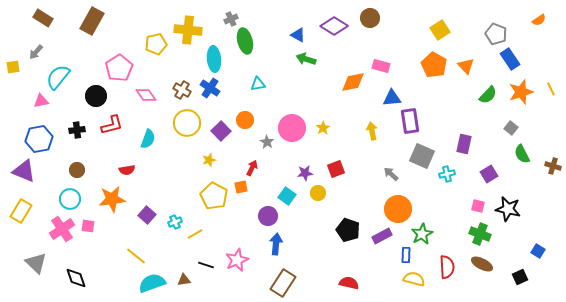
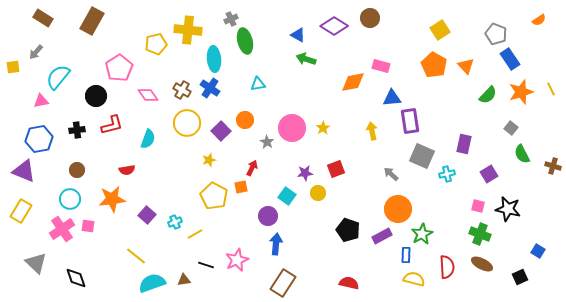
pink diamond at (146, 95): moved 2 px right
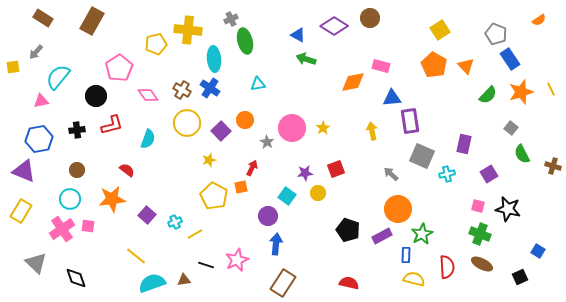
red semicircle at (127, 170): rotated 133 degrees counterclockwise
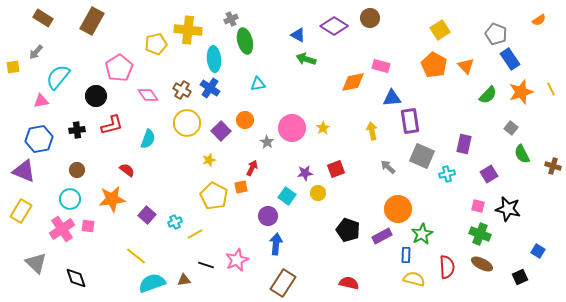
gray arrow at (391, 174): moved 3 px left, 7 px up
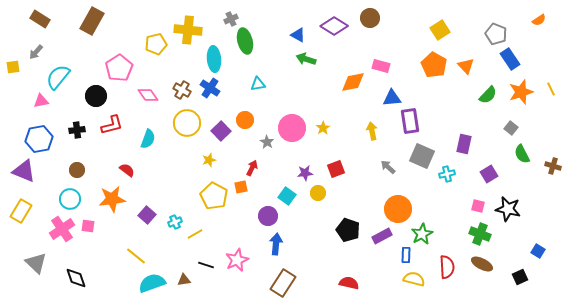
brown rectangle at (43, 18): moved 3 px left, 1 px down
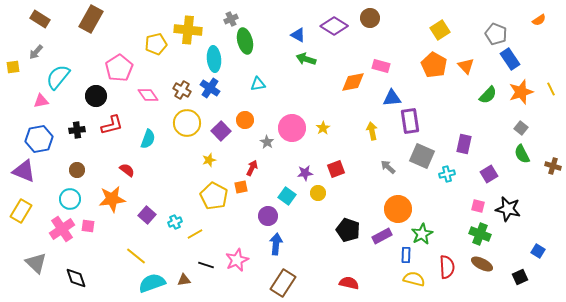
brown rectangle at (92, 21): moved 1 px left, 2 px up
gray square at (511, 128): moved 10 px right
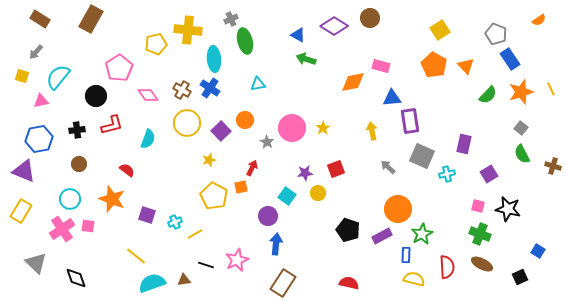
yellow square at (13, 67): moved 9 px right, 9 px down; rotated 24 degrees clockwise
brown circle at (77, 170): moved 2 px right, 6 px up
orange star at (112, 199): rotated 28 degrees clockwise
purple square at (147, 215): rotated 24 degrees counterclockwise
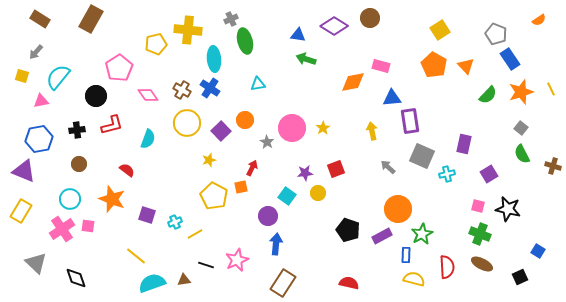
blue triangle at (298, 35): rotated 21 degrees counterclockwise
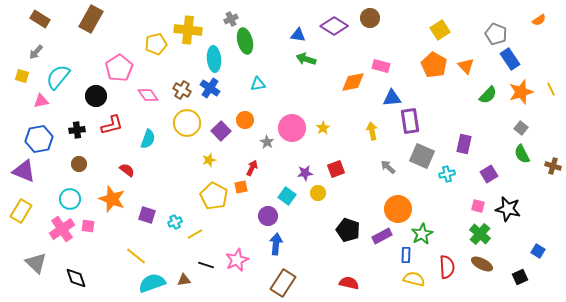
green cross at (480, 234): rotated 20 degrees clockwise
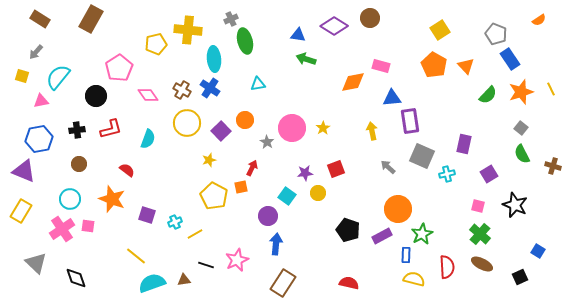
red L-shape at (112, 125): moved 1 px left, 4 px down
black star at (508, 209): moved 7 px right, 4 px up; rotated 10 degrees clockwise
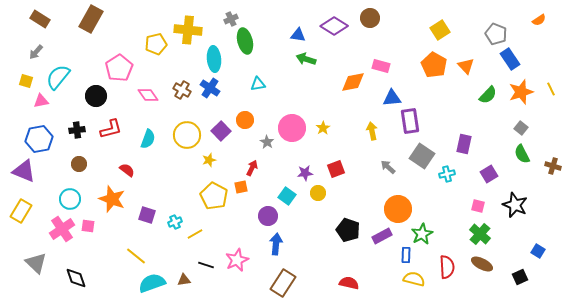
yellow square at (22, 76): moved 4 px right, 5 px down
yellow circle at (187, 123): moved 12 px down
gray square at (422, 156): rotated 10 degrees clockwise
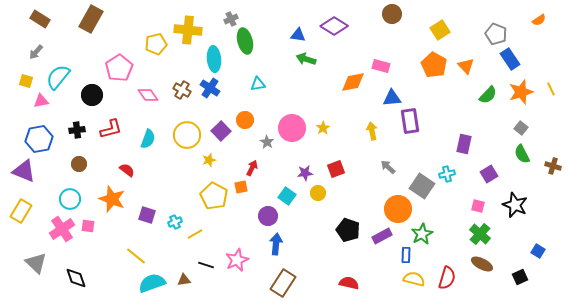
brown circle at (370, 18): moved 22 px right, 4 px up
black circle at (96, 96): moved 4 px left, 1 px up
gray square at (422, 156): moved 30 px down
red semicircle at (447, 267): moved 11 px down; rotated 20 degrees clockwise
